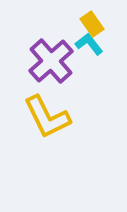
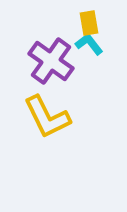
yellow rectangle: moved 3 px left, 1 px up; rotated 25 degrees clockwise
purple cross: rotated 12 degrees counterclockwise
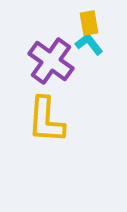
yellow L-shape: moved 1 px left, 3 px down; rotated 30 degrees clockwise
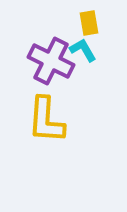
cyan L-shape: moved 6 px left, 6 px down; rotated 8 degrees clockwise
purple cross: rotated 9 degrees counterclockwise
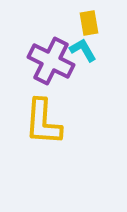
yellow L-shape: moved 3 px left, 2 px down
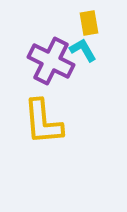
yellow L-shape: rotated 9 degrees counterclockwise
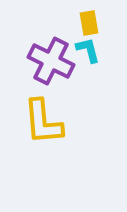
cyan L-shape: moved 5 px right; rotated 16 degrees clockwise
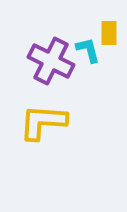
yellow rectangle: moved 20 px right, 10 px down; rotated 10 degrees clockwise
yellow L-shape: rotated 99 degrees clockwise
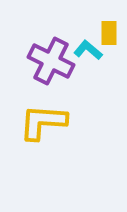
cyan L-shape: rotated 36 degrees counterclockwise
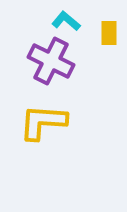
cyan L-shape: moved 22 px left, 29 px up
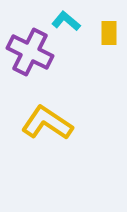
purple cross: moved 21 px left, 9 px up
yellow L-shape: moved 4 px right, 1 px down; rotated 30 degrees clockwise
